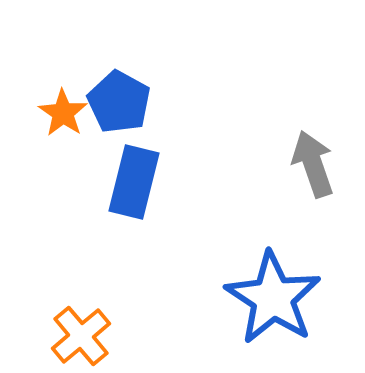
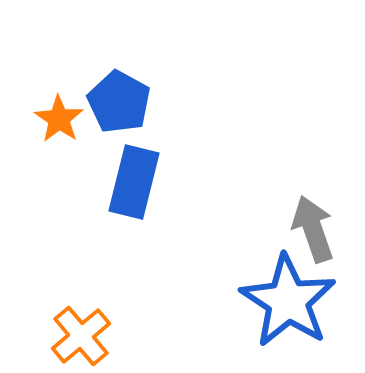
orange star: moved 4 px left, 6 px down
gray arrow: moved 65 px down
blue star: moved 15 px right, 3 px down
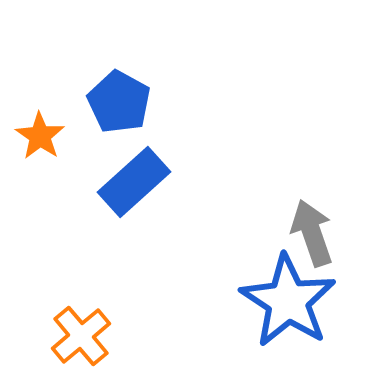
orange star: moved 19 px left, 17 px down
blue rectangle: rotated 34 degrees clockwise
gray arrow: moved 1 px left, 4 px down
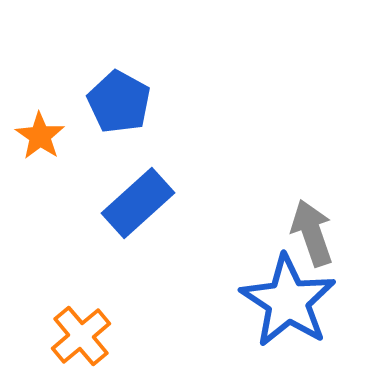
blue rectangle: moved 4 px right, 21 px down
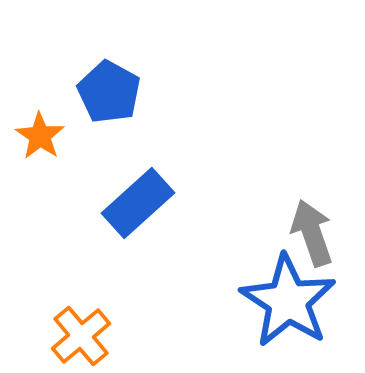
blue pentagon: moved 10 px left, 10 px up
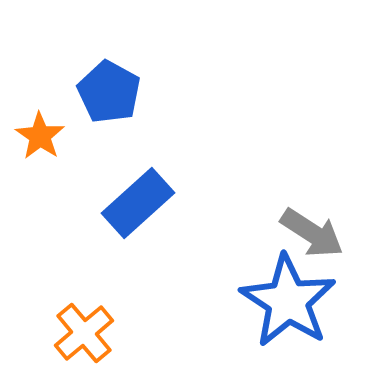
gray arrow: rotated 142 degrees clockwise
orange cross: moved 3 px right, 3 px up
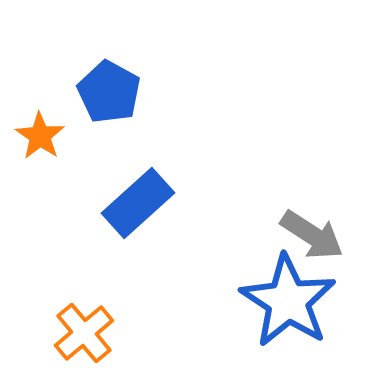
gray arrow: moved 2 px down
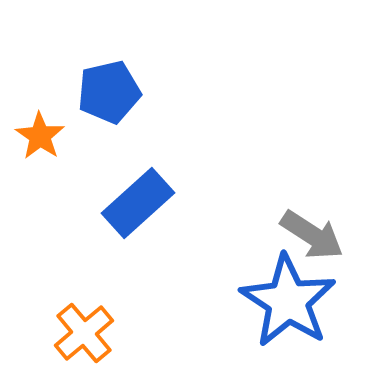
blue pentagon: rotated 30 degrees clockwise
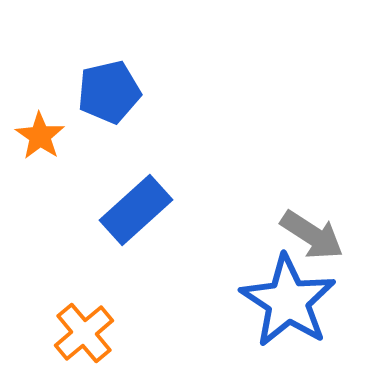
blue rectangle: moved 2 px left, 7 px down
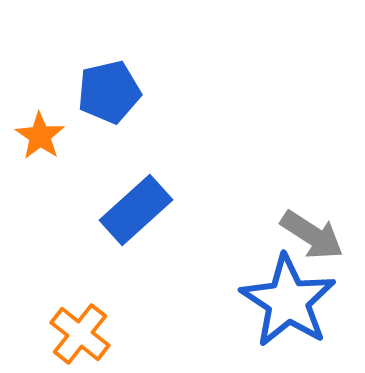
orange cross: moved 4 px left, 1 px down; rotated 12 degrees counterclockwise
